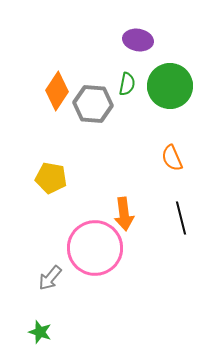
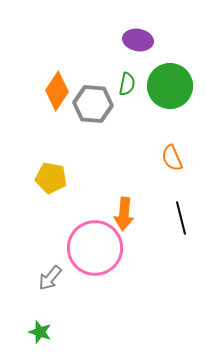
orange arrow: rotated 12 degrees clockwise
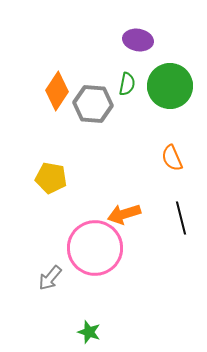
orange arrow: rotated 68 degrees clockwise
green star: moved 49 px right
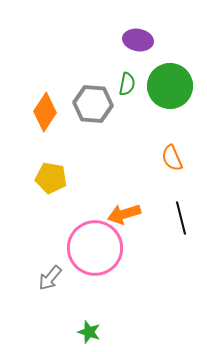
orange diamond: moved 12 px left, 21 px down
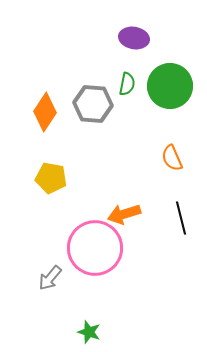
purple ellipse: moved 4 px left, 2 px up
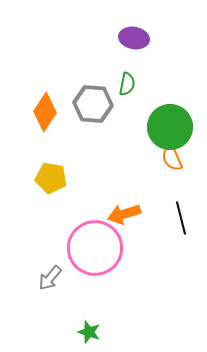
green circle: moved 41 px down
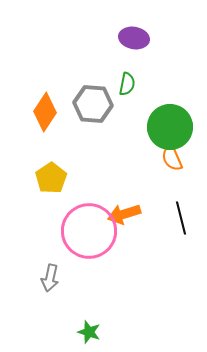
yellow pentagon: rotated 28 degrees clockwise
pink circle: moved 6 px left, 17 px up
gray arrow: rotated 28 degrees counterclockwise
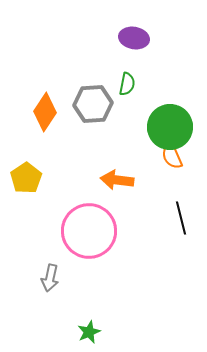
gray hexagon: rotated 9 degrees counterclockwise
orange semicircle: moved 2 px up
yellow pentagon: moved 25 px left
orange arrow: moved 7 px left, 34 px up; rotated 24 degrees clockwise
green star: rotated 30 degrees clockwise
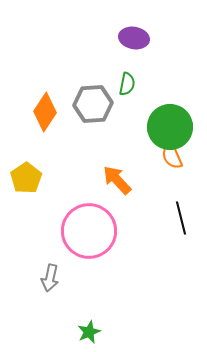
orange arrow: rotated 40 degrees clockwise
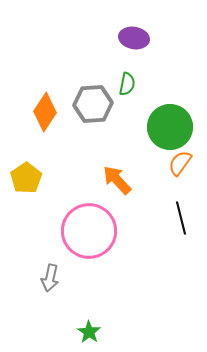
orange semicircle: moved 8 px right, 7 px down; rotated 60 degrees clockwise
green star: rotated 15 degrees counterclockwise
